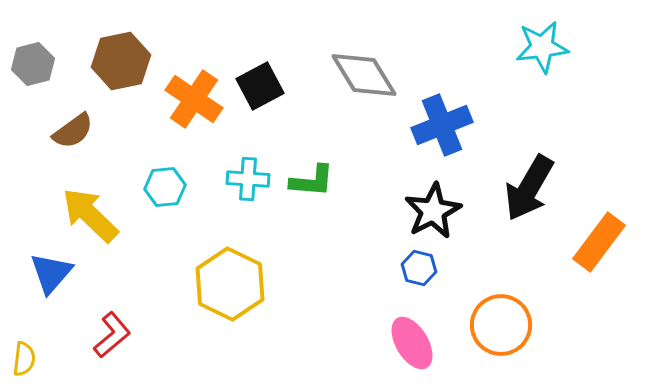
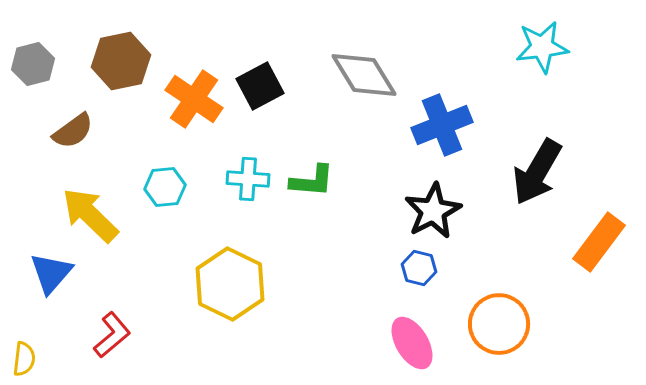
black arrow: moved 8 px right, 16 px up
orange circle: moved 2 px left, 1 px up
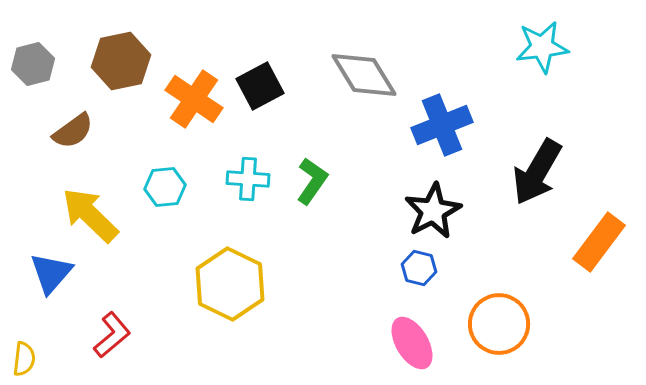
green L-shape: rotated 60 degrees counterclockwise
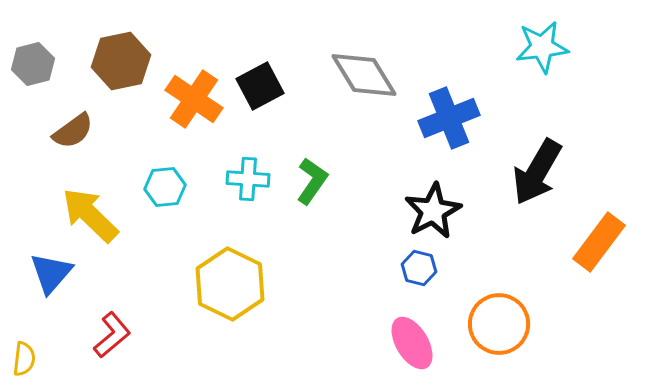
blue cross: moved 7 px right, 7 px up
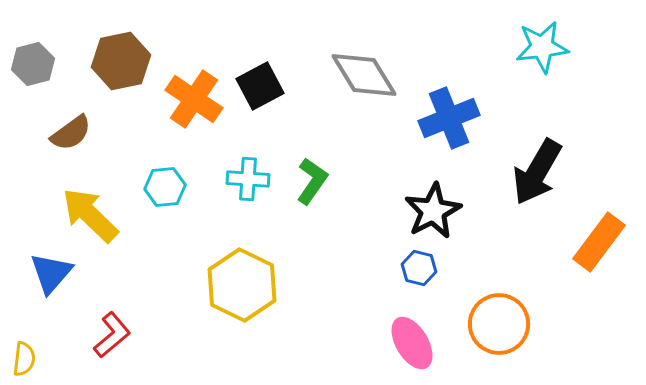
brown semicircle: moved 2 px left, 2 px down
yellow hexagon: moved 12 px right, 1 px down
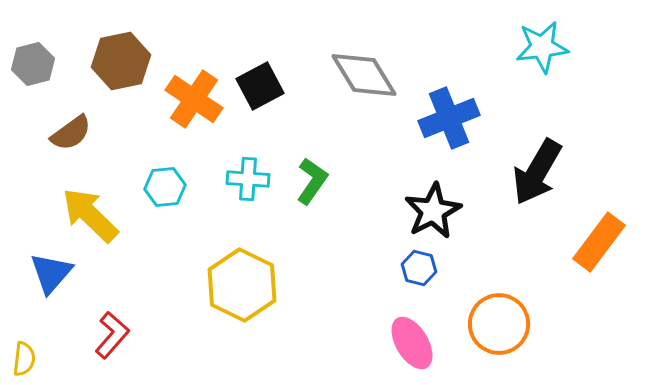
red L-shape: rotated 9 degrees counterclockwise
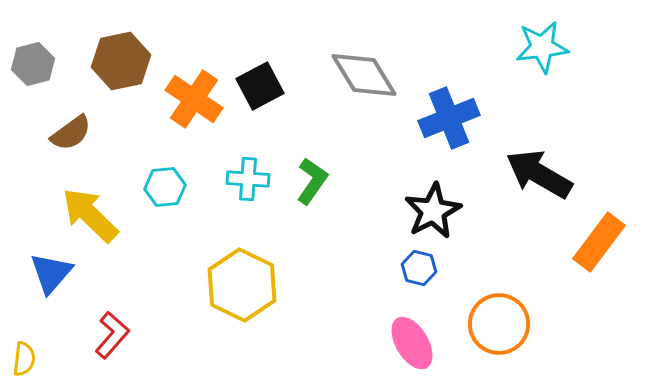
black arrow: moved 2 px right, 2 px down; rotated 90 degrees clockwise
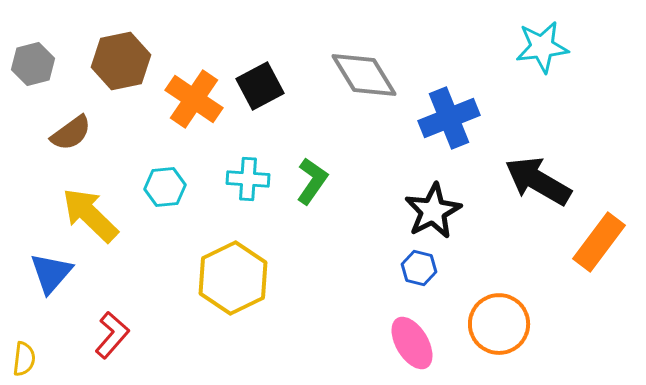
black arrow: moved 1 px left, 7 px down
yellow hexagon: moved 9 px left, 7 px up; rotated 8 degrees clockwise
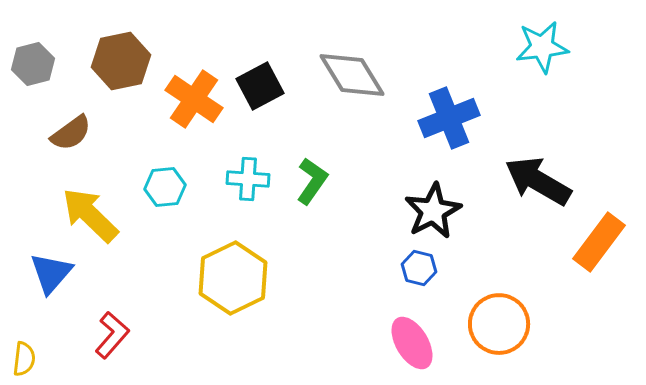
gray diamond: moved 12 px left
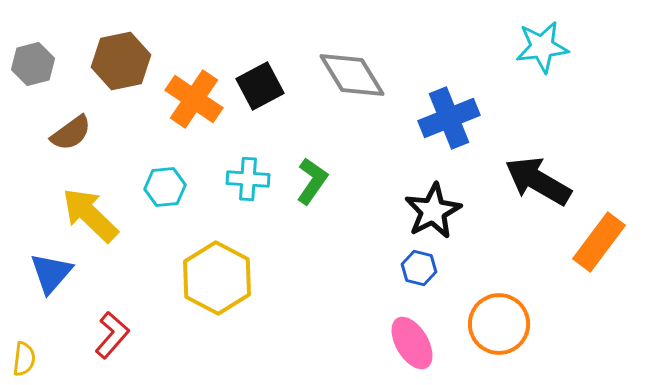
yellow hexagon: moved 16 px left; rotated 6 degrees counterclockwise
